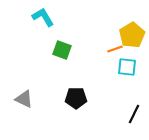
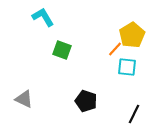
orange line: rotated 28 degrees counterclockwise
black pentagon: moved 10 px right, 3 px down; rotated 20 degrees clockwise
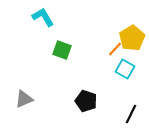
yellow pentagon: moved 3 px down
cyan square: moved 2 px left, 2 px down; rotated 24 degrees clockwise
gray triangle: rotated 48 degrees counterclockwise
black line: moved 3 px left
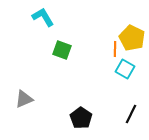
yellow pentagon: rotated 15 degrees counterclockwise
orange line: rotated 42 degrees counterclockwise
black pentagon: moved 5 px left, 17 px down; rotated 15 degrees clockwise
